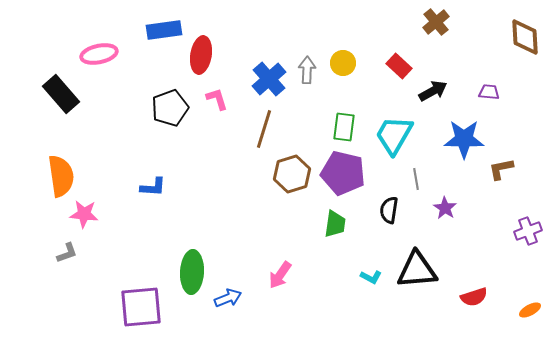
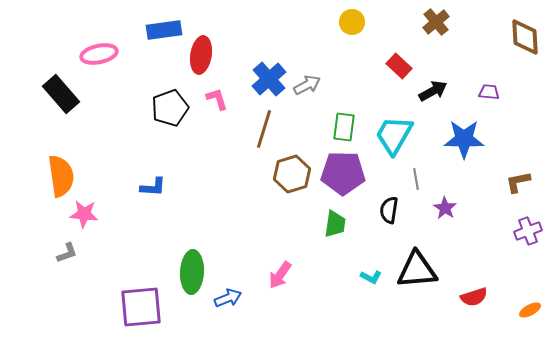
yellow circle: moved 9 px right, 41 px up
gray arrow: moved 15 px down; rotated 60 degrees clockwise
brown L-shape: moved 17 px right, 13 px down
purple pentagon: rotated 12 degrees counterclockwise
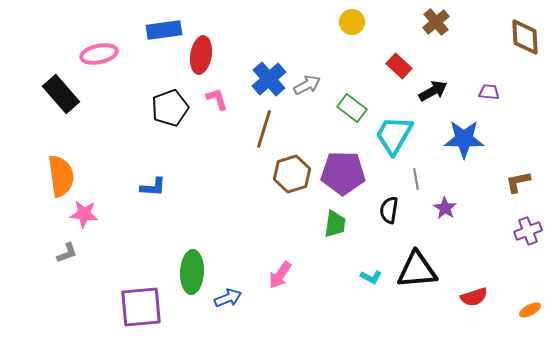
green rectangle: moved 8 px right, 19 px up; rotated 60 degrees counterclockwise
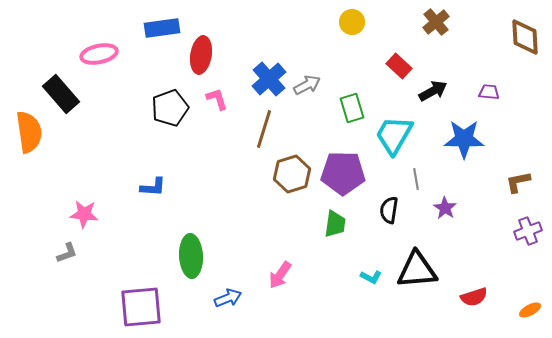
blue rectangle: moved 2 px left, 2 px up
green rectangle: rotated 36 degrees clockwise
orange semicircle: moved 32 px left, 44 px up
green ellipse: moved 1 px left, 16 px up; rotated 6 degrees counterclockwise
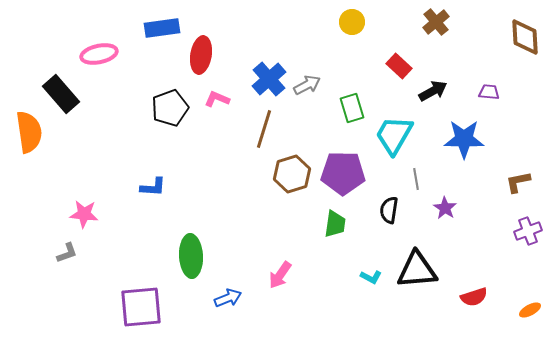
pink L-shape: rotated 50 degrees counterclockwise
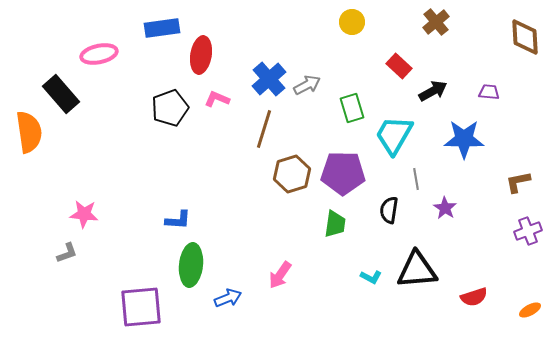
blue L-shape: moved 25 px right, 33 px down
green ellipse: moved 9 px down; rotated 9 degrees clockwise
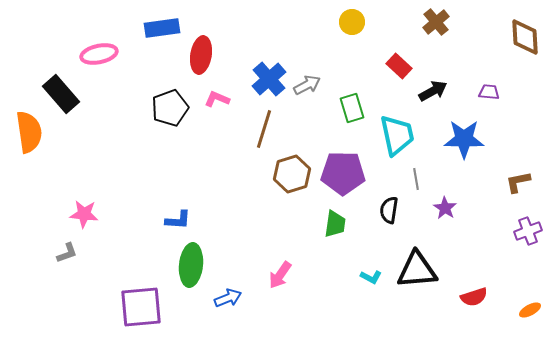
cyan trapezoid: moved 3 px right; rotated 138 degrees clockwise
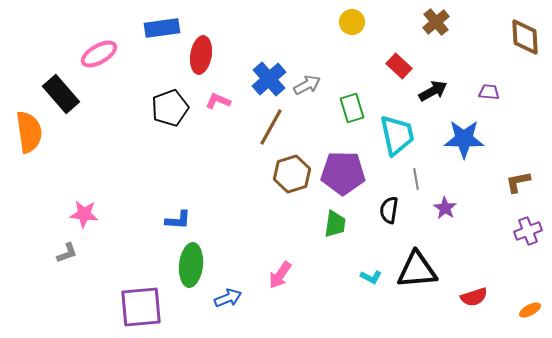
pink ellipse: rotated 18 degrees counterclockwise
pink L-shape: moved 1 px right, 2 px down
brown line: moved 7 px right, 2 px up; rotated 12 degrees clockwise
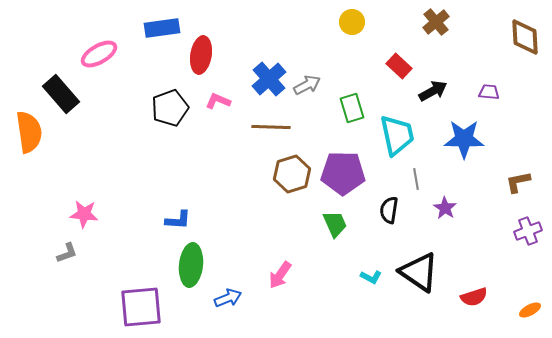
brown line: rotated 63 degrees clockwise
green trapezoid: rotated 32 degrees counterclockwise
black triangle: moved 2 px right, 2 px down; rotated 39 degrees clockwise
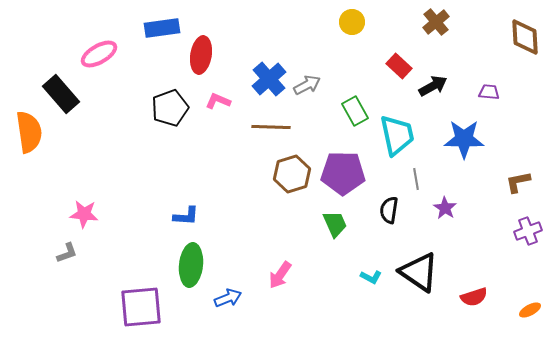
black arrow: moved 5 px up
green rectangle: moved 3 px right, 3 px down; rotated 12 degrees counterclockwise
blue L-shape: moved 8 px right, 4 px up
